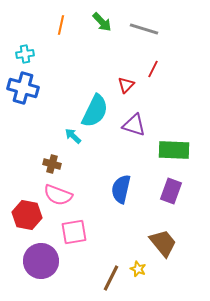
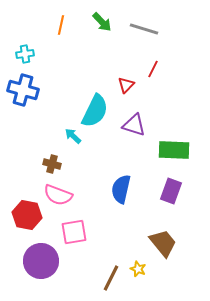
blue cross: moved 2 px down
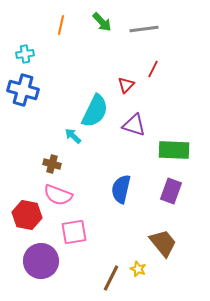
gray line: rotated 24 degrees counterclockwise
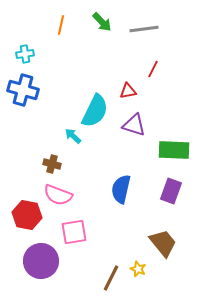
red triangle: moved 2 px right, 6 px down; rotated 36 degrees clockwise
